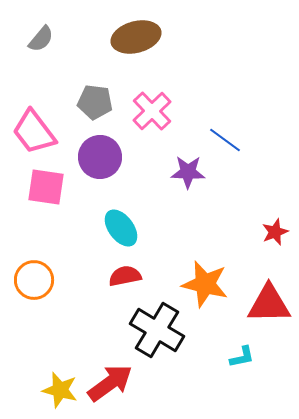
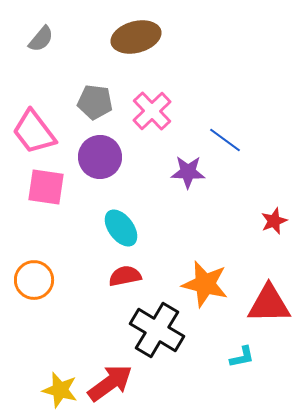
red star: moved 1 px left, 11 px up
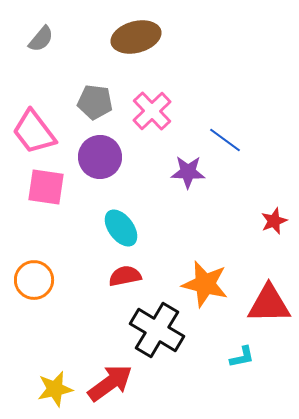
yellow star: moved 5 px left, 1 px up; rotated 27 degrees counterclockwise
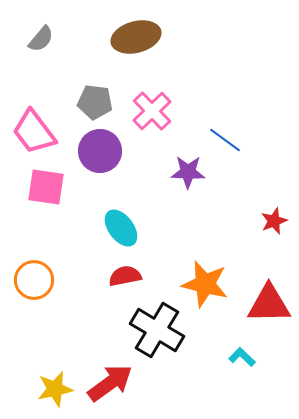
purple circle: moved 6 px up
cyan L-shape: rotated 124 degrees counterclockwise
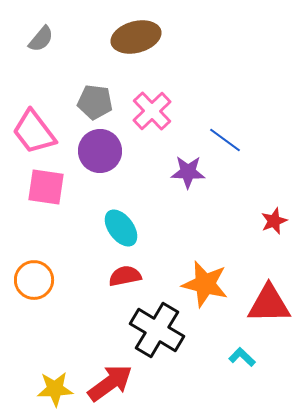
yellow star: rotated 9 degrees clockwise
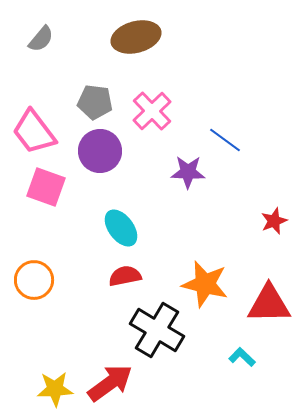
pink square: rotated 12 degrees clockwise
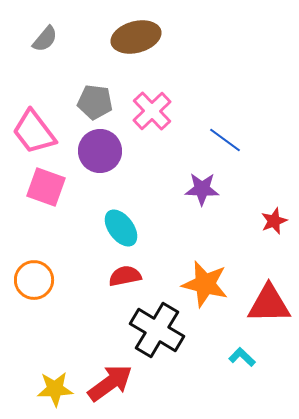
gray semicircle: moved 4 px right
purple star: moved 14 px right, 17 px down
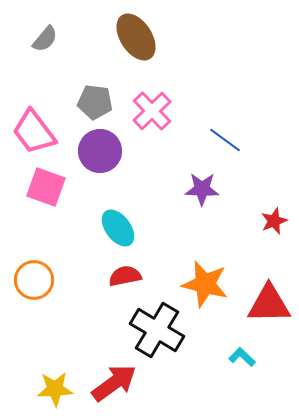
brown ellipse: rotated 72 degrees clockwise
cyan ellipse: moved 3 px left
red arrow: moved 4 px right
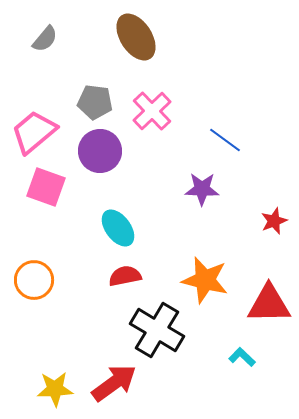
pink trapezoid: rotated 87 degrees clockwise
orange star: moved 4 px up
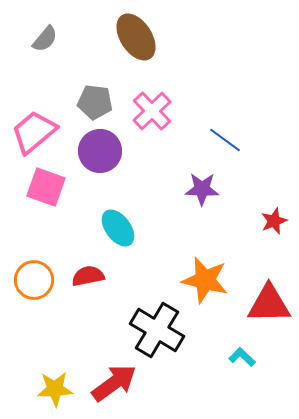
red semicircle: moved 37 px left
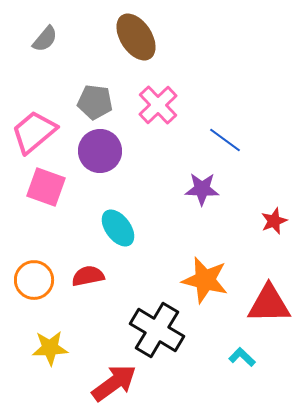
pink cross: moved 6 px right, 6 px up
yellow star: moved 5 px left, 41 px up
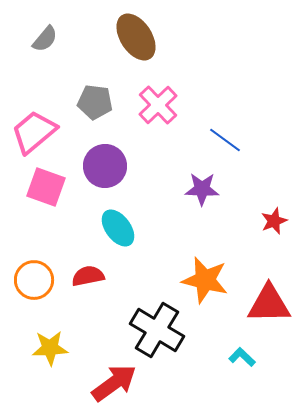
purple circle: moved 5 px right, 15 px down
